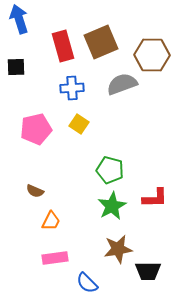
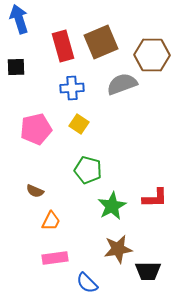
green pentagon: moved 22 px left
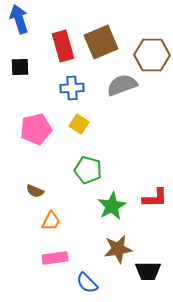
black square: moved 4 px right
gray semicircle: moved 1 px down
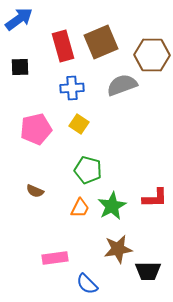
blue arrow: rotated 72 degrees clockwise
orange trapezoid: moved 29 px right, 13 px up
blue semicircle: moved 1 px down
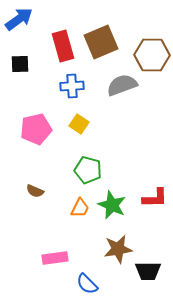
black square: moved 3 px up
blue cross: moved 2 px up
green star: moved 1 px up; rotated 20 degrees counterclockwise
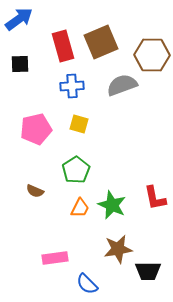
yellow square: rotated 18 degrees counterclockwise
green pentagon: moved 12 px left; rotated 24 degrees clockwise
red L-shape: rotated 80 degrees clockwise
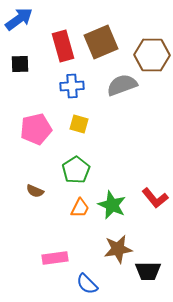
red L-shape: rotated 28 degrees counterclockwise
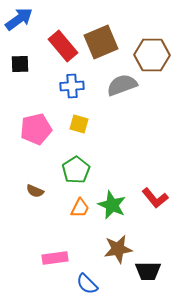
red rectangle: rotated 24 degrees counterclockwise
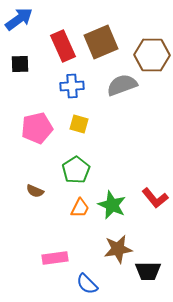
red rectangle: rotated 16 degrees clockwise
pink pentagon: moved 1 px right, 1 px up
